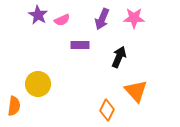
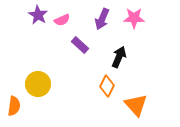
purple rectangle: rotated 42 degrees clockwise
orange triangle: moved 14 px down
orange diamond: moved 24 px up
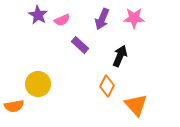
black arrow: moved 1 px right, 1 px up
orange semicircle: rotated 72 degrees clockwise
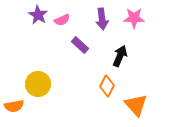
purple arrow: rotated 30 degrees counterclockwise
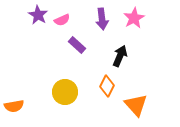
pink star: rotated 30 degrees counterclockwise
purple rectangle: moved 3 px left
yellow circle: moved 27 px right, 8 px down
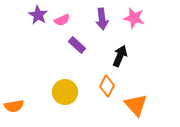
pink star: rotated 30 degrees counterclockwise
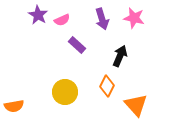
purple arrow: rotated 10 degrees counterclockwise
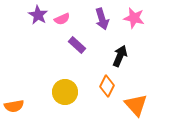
pink semicircle: moved 1 px up
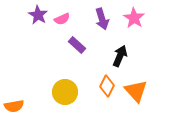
pink star: rotated 20 degrees clockwise
orange triangle: moved 14 px up
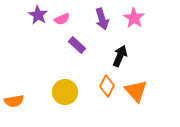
orange semicircle: moved 5 px up
